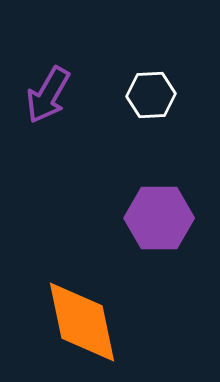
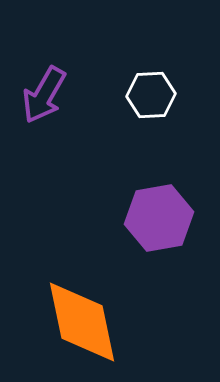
purple arrow: moved 4 px left
purple hexagon: rotated 10 degrees counterclockwise
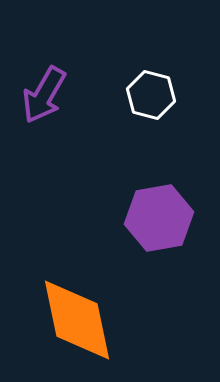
white hexagon: rotated 18 degrees clockwise
orange diamond: moved 5 px left, 2 px up
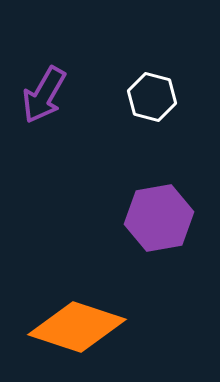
white hexagon: moved 1 px right, 2 px down
orange diamond: moved 7 px down; rotated 60 degrees counterclockwise
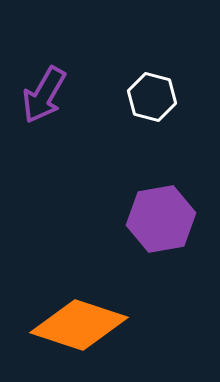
purple hexagon: moved 2 px right, 1 px down
orange diamond: moved 2 px right, 2 px up
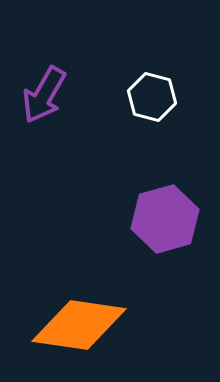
purple hexagon: moved 4 px right; rotated 6 degrees counterclockwise
orange diamond: rotated 10 degrees counterclockwise
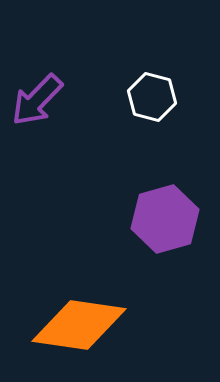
purple arrow: moved 7 px left, 5 px down; rotated 14 degrees clockwise
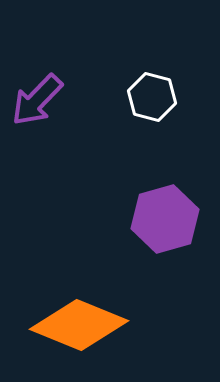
orange diamond: rotated 14 degrees clockwise
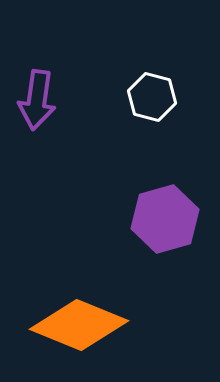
purple arrow: rotated 36 degrees counterclockwise
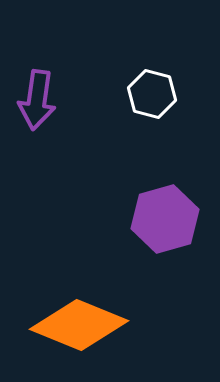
white hexagon: moved 3 px up
